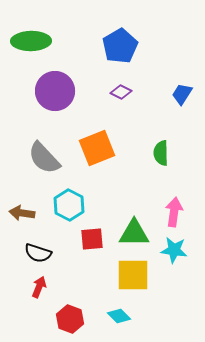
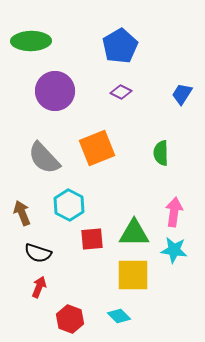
brown arrow: rotated 60 degrees clockwise
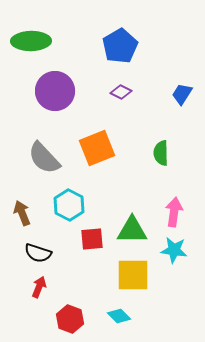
green triangle: moved 2 px left, 3 px up
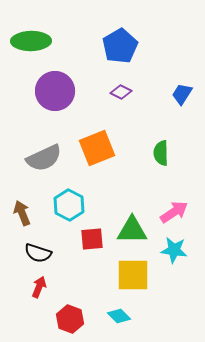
gray semicircle: rotated 72 degrees counterclockwise
pink arrow: rotated 48 degrees clockwise
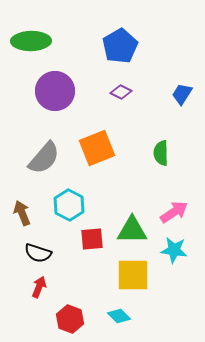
gray semicircle: rotated 24 degrees counterclockwise
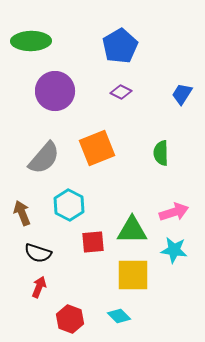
pink arrow: rotated 16 degrees clockwise
red square: moved 1 px right, 3 px down
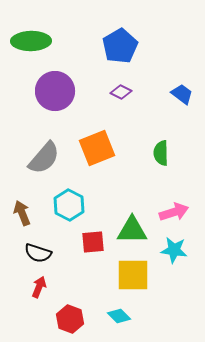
blue trapezoid: rotated 95 degrees clockwise
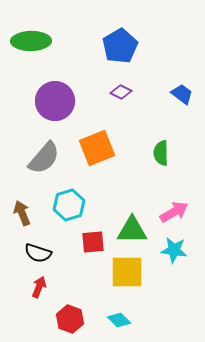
purple circle: moved 10 px down
cyan hexagon: rotated 16 degrees clockwise
pink arrow: rotated 12 degrees counterclockwise
yellow square: moved 6 px left, 3 px up
cyan diamond: moved 4 px down
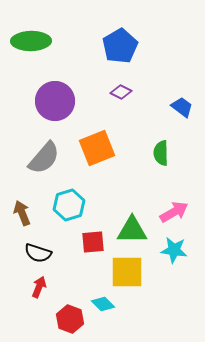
blue trapezoid: moved 13 px down
cyan diamond: moved 16 px left, 16 px up
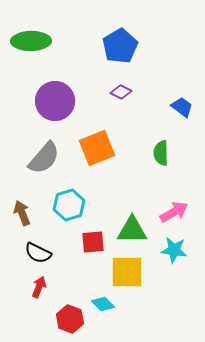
black semicircle: rotated 8 degrees clockwise
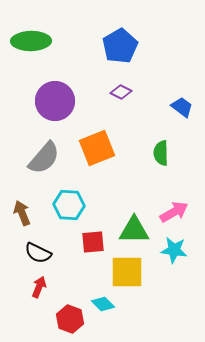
cyan hexagon: rotated 20 degrees clockwise
green triangle: moved 2 px right
